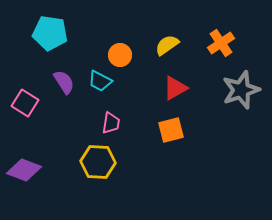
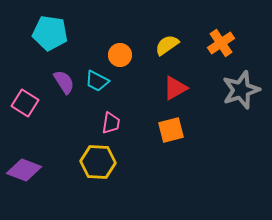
cyan trapezoid: moved 3 px left
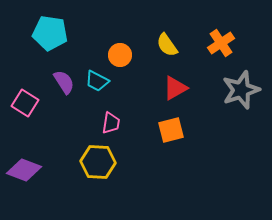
yellow semicircle: rotated 90 degrees counterclockwise
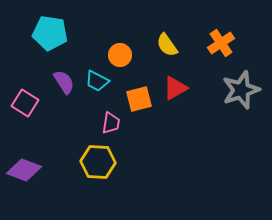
orange square: moved 32 px left, 31 px up
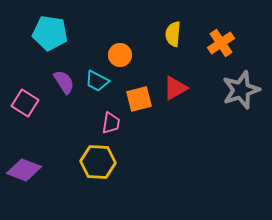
yellow semicircle: moved 6 px right, 11 px up; rotated 40 degrees clockwise
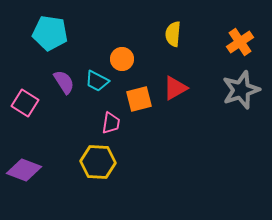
orange cross: moved 19 px right, 1 px up
orange circle: moved 2 px right, 4 px down
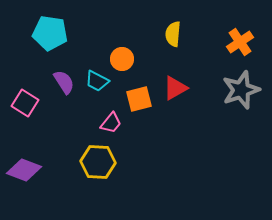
pink trapezoid: rotated 30 degrees clockwise
